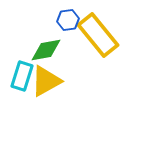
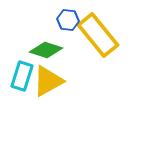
blue hexagon: rotated 15 degrees clockwise
green diamond: rotated 28 degrees clockwise
yellow triangle: moved 2 px right
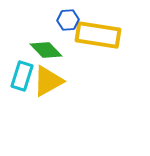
blue hexagon: rotated 10 degrees counterclockwise
yellow rectangle: rotated 42 degrees counterclockwise
green diamond: rotated 28 degrees clockwise
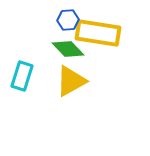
yellow rectangle: moved 2 px up
green diamond: moved 22 px right, 1 px up
yellow triangle: moved 23 px right
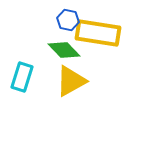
blue hexagon: rotated 15 degrees clockwise
green diamond: moved 4 px left, 1 px down
cyan rectangle: moved 1 px down
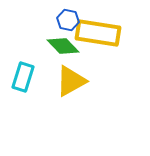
green diamond: moved 1 px left, 4 px up
cyan rectangle: moved 1 px right
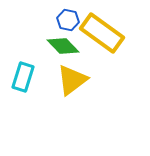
yellow rectangle: moved 4 px right; rotated 27 degrees clockwise
yellow triangle: moved 1 px right, 1 px up; rotated 8 degrees counterclockwise
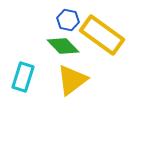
yellow rectangle: moved 2 px down
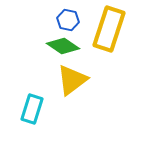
yellow rectangle: moved 7 px right, 6 px up; rotated 72 degrees clockwise
green diamond: rotated 12 degrees counterclockwise
cyan rectangle: moved 9 px right, 32 px down
